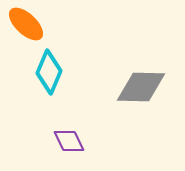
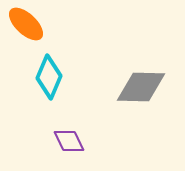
cyan diamond: moved 5 px down
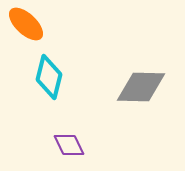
cyan diamond: rotated 9 degrees counterclockwise
purple diamond: moved 4 px down
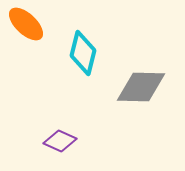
cyan diamond: moved 34 px right, 24 px up
purple diamond: moved 9 px left, 4 px up; rotated 40 degrees counterclockwise
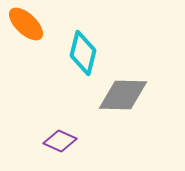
gray diamond: moved 18 px left, 8 px down
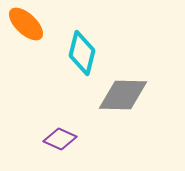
cyan diamond: moved 1 px left
purple diamond: moved 2 px up
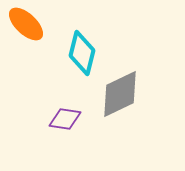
gray diamond: moved 3 px left, 1 px up; rotated 27 degrees counterclockwise
purple diamond: moved 5 px right, 20 px up; rotated 16 degrees counterclockwise
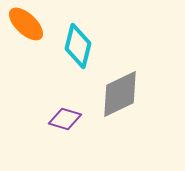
cyan diamond: moved 4 px left, 7 px up
purple diamond: rotated 8 degrees clockwise
